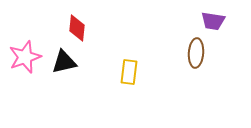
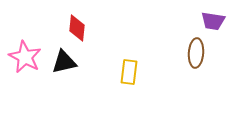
pink star: rotated 24 degrees counterclockwise
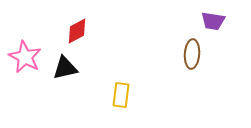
red diamond: moved 3 px down; rotated 56 degrees clockwise
brown ellipse: moved 4 px left, 1 px down
black triangle: moved 1 px right, 6 px down
yellow rectangle: moved 8 px left, 23 px down
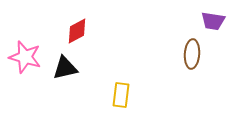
pink star: rotated 12 degrees counterclockwise
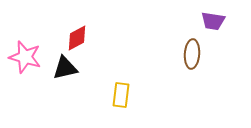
red diamond: moved 7 px down
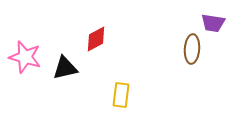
purple trapezoid: moved 2 px down
red diamond: moved 19 px right, 1 px down
brown ellipse: moved 5 px up
